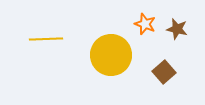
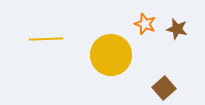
brown square: moved 16 px down
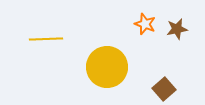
brown star: rotated 25 degrees counterclockwise
yellow circle: moved 4 px left, 12 px down
brown square: moved 1 px down
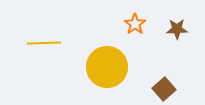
orange star: moved 10 px left; rotated 15 degrees clockwise
brown star: rotated 10 degrees clockwise
yellow line: moved 2 px left, 4 px down
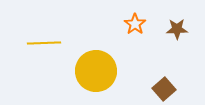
yellow circle: moved 11 px left, 4 px down
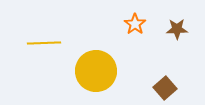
brown square: moved 1 px right, 1 px up
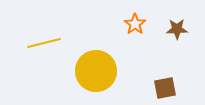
yellow line: rotated 12 degrees counterclockwise
brown square: rotated 30 degrees clockwise
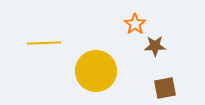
brown star: moved 22 px left, 17 px down
yellow line: rotated 12 degrees clockwise
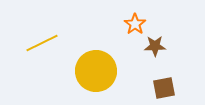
yellow line: moved 2 px left; rotated 24 degrees counterclockwise
brown square: moved 1 px left
